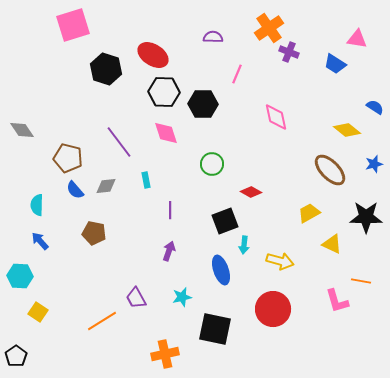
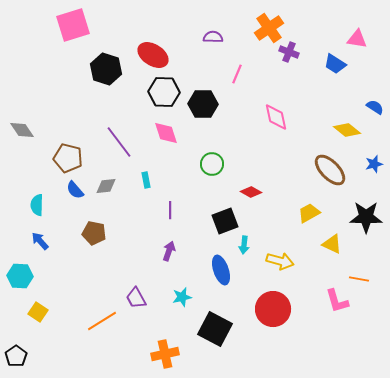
orange line at (361, 281): moved 2 px left, 2 px up
black square at (215, 329): rotated 16 degrees clockwise
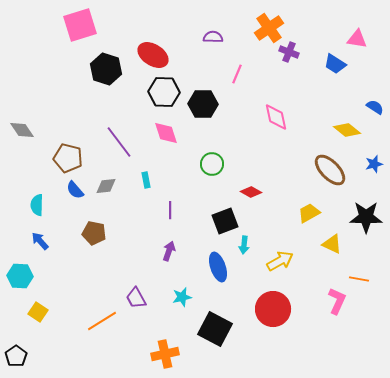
pink square at (73, 25): moved 7 px right
yellow arrow at (280, 261): rotated 44 degrees counterclockwise
blue ellipse at (221, 270): moved 3 px left, 3 px up
pink L-shape at (337, 301): rotated 140 degrees counterclockwise
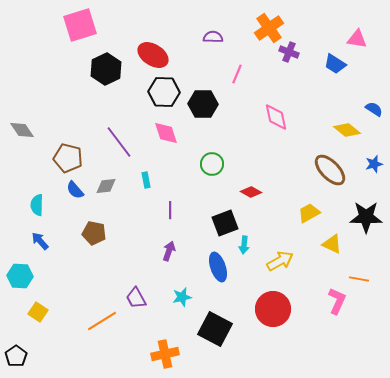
black hexagon at (106, 69): rotated 16 degrees clockwise
blue semicircle at (375, 107): moved 1 px left, 2 px down
black square at (225, 221): moved 2 px down
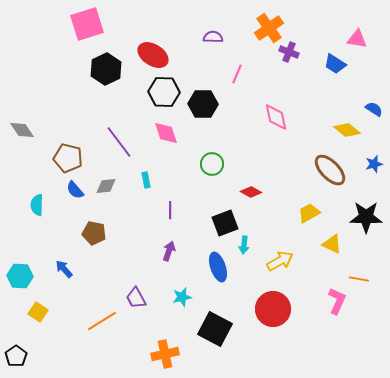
pink square at (80, 25): moved 7 px right, 1 px up
blue arrow at (40, 241): moved 24 px right, 28 px down
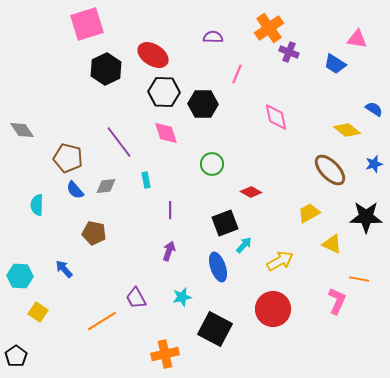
cyan arrow at (244, 245): rotated 144 degrees counterclockwise
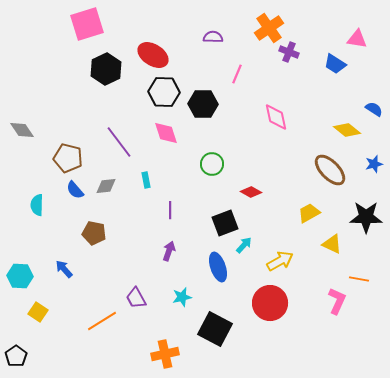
red circle at (273, 309): moved 3 px left, 6 px up
